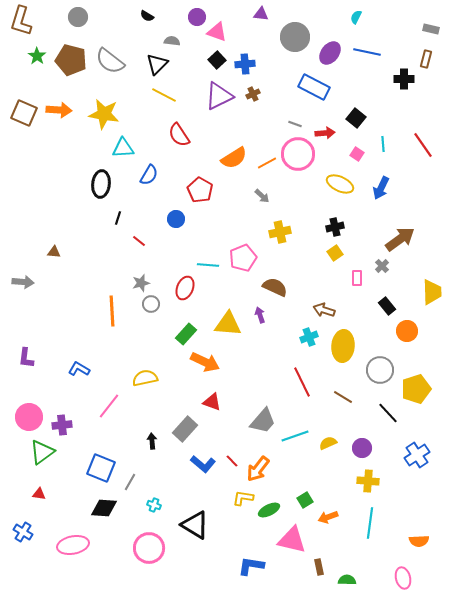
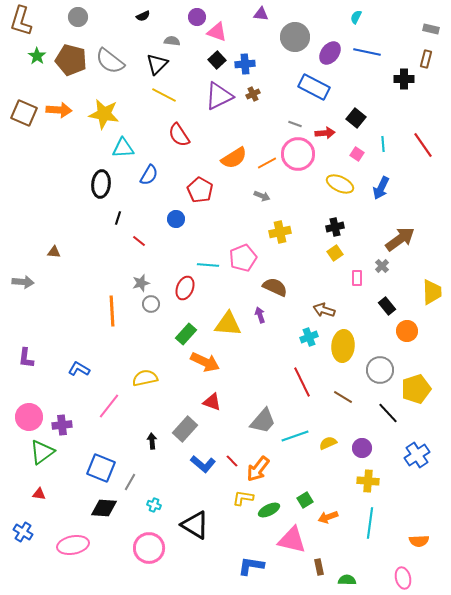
black semicircle at (147, 16): moved 4 px left; rotated 56 degrees counterclockwise
gray arrow at (262, 196): rotated 21 degrees counterclockwise
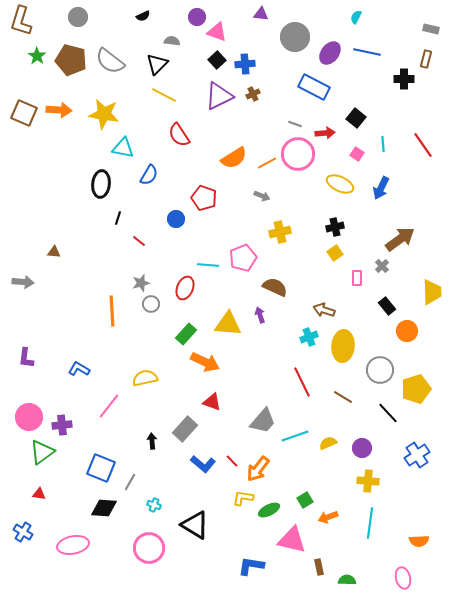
cyan triangle at (123, 148): rotated 15 degrees clockwise
red pentagon at (200, 190): moved 4 px right, 8 px down; rotated 10 degrees counterclockwise
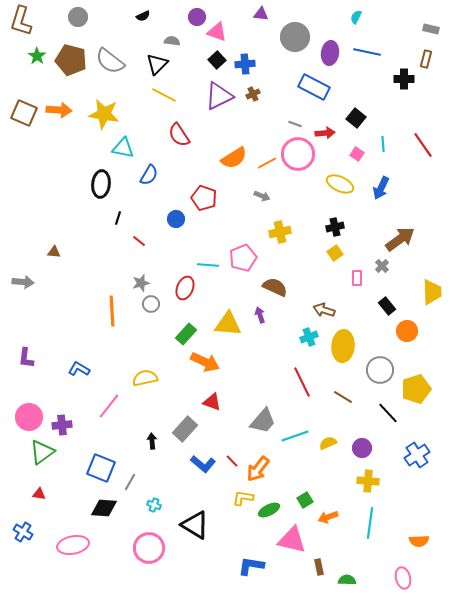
purple ellipse at (330, 53): rotated 30 degrees counterclockwise
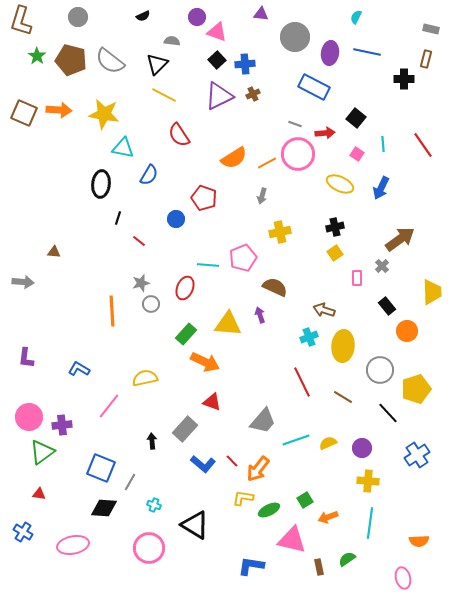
gray arrow at (262, 196): rotated 84 degrees clockwise
cyan line at (295, 436): moved 1 px right, 4 px down
green semicircle at (347, 580): moved 21 px up; rotated 36 degrees counterclockwise
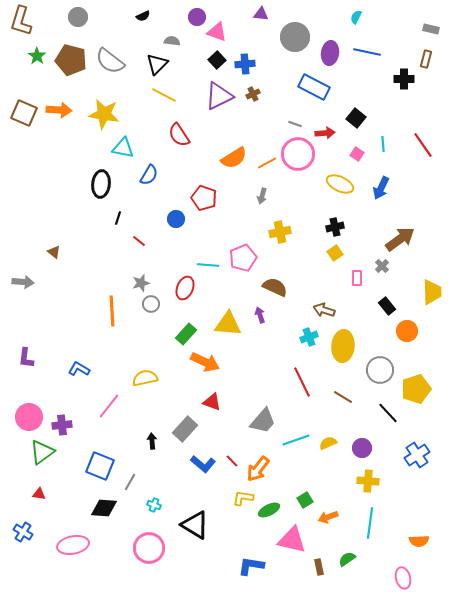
brown triangle at (54, 252): rotated 32 degrees clockwise
blue square at (101, 468): moved 1 px left, 2 px up
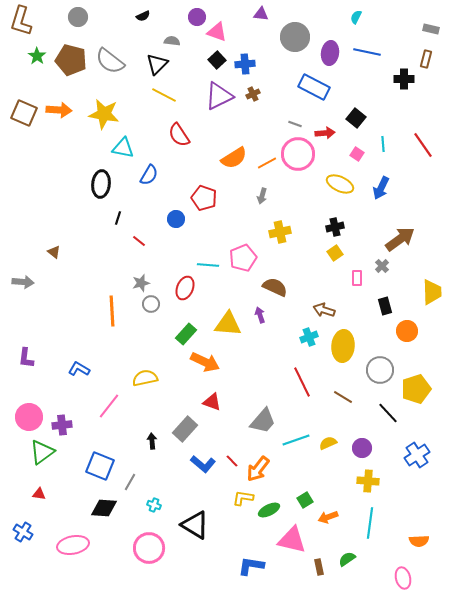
black rectangle at (387, 306): moved 2 px left; rotated 24 degrees clockwise
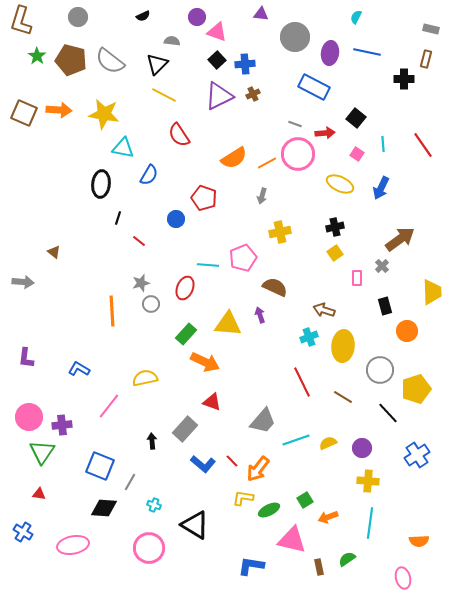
green triangle at (42, 452): rotated 20 degrees counterclockwise
